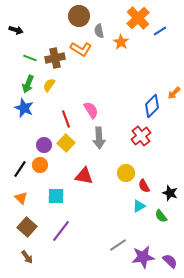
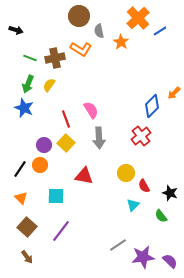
cyan triangle: moved 6 px left, 1 px up; rotated 16 degrees counterclockwise
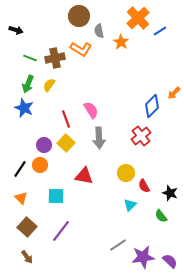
cyan triangle: moved 3 px left
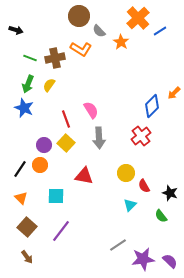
gray semicircle: rotated 32 degrees counterclockwise
purple star: moved 2 px down
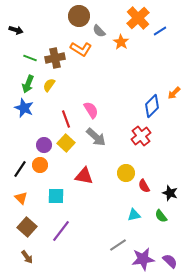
gray arrow: moved 3 px left, 1 px up; rotated 45 degrees counterclockwise
cyan triangle: moved 4 px right, 10 px down; rotated 32 degrees clockwise
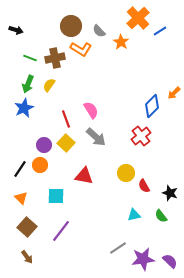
brown circle: moved 8 px left, 10 px down
blue star: rotated 24 degrees clockwise
gray line: moved 3 px down
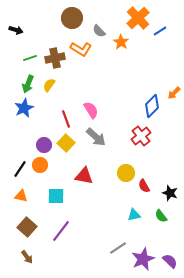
brown circle: moved 1 px right, 8 px up
green line: rotated 40 degrees counterclockwise
orange triangle: moved 2 px up; rotated 32 degrees counterclockwise
purple star: rotated 15 degrees counterclockwise
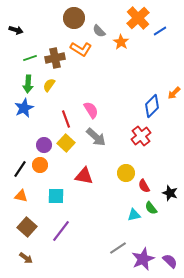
brown circle: moved 2 px right
green arrow: rotated 18 degrees counterclockwise
green semicircle: moved 10 px left, 8 px up
brown arrow: moved 1 px left, 1 px down; rotated 16 degrees counterclockwise
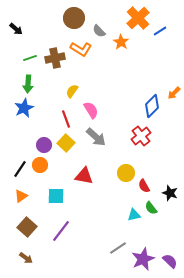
black arrow: moved 1 px up; rotated 24 degrees clockwise
yellow semicircle: moved 23 px right, 6 px down
orange triangle: rotated 48 degrees counterclockwise
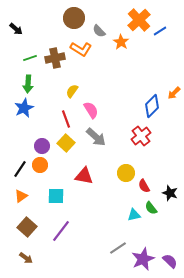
orange cross: moved 1 px right, 2 px down
purple circle: moved 2 px left, 1 px down
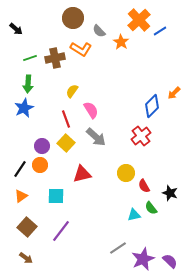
brown circle: moved 1 px left
red triangle: moved 2 px left, 2 px up; rotated 24 degrees counterclockwise
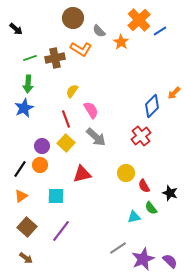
cyan triangle: moved 2 px down
